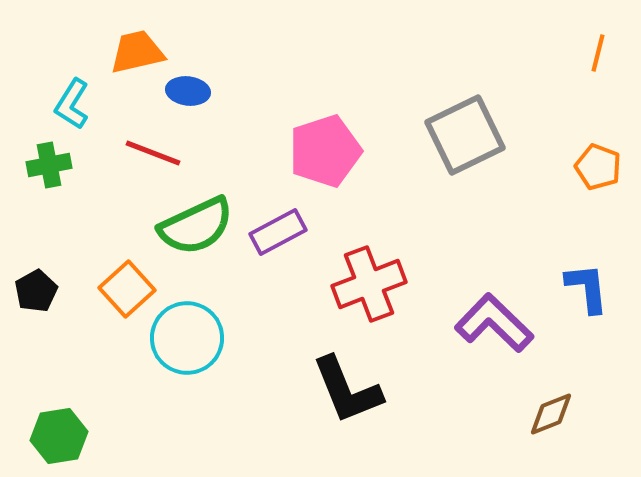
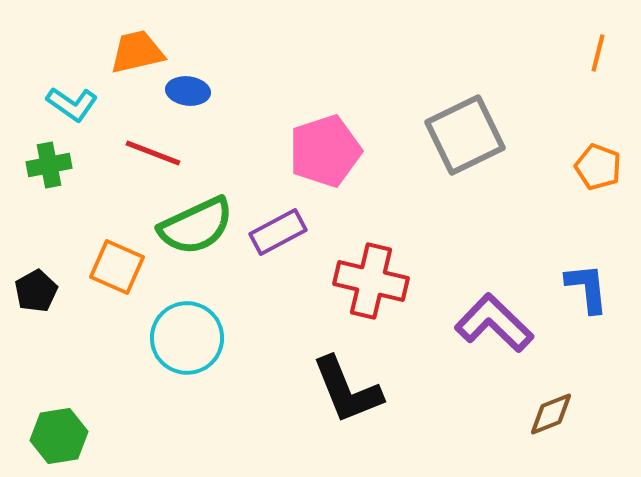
cyan L-shape: rotated 87 degrees counterclockwise
red cross: moved 2 px right, 3 px up; rotated 34 degrees clockwise
orange square: moved 10 px left, 22 px up; rotated 24 degrees counterclockwise
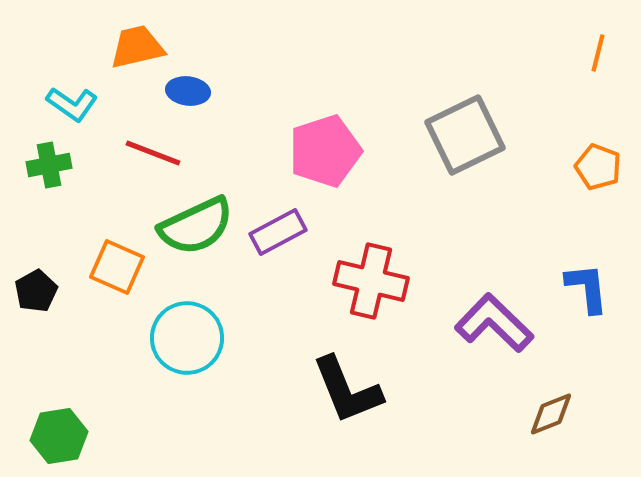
orange trapezoid: moved 5 px up
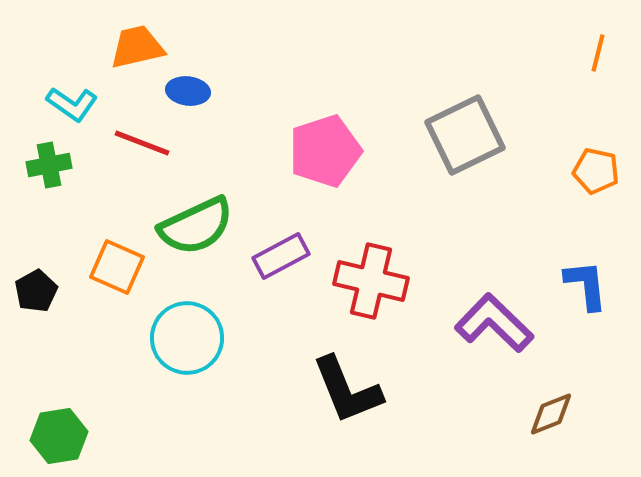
red line: moved 11 px left, 10 px up
orange pentagon: moved 2 px left, 4 px down; rotated 9 degrees counterclockwise
purple rectangle: moved 3 px right, 24 px down
blue L-shape: moved 1 px left, 3 px up
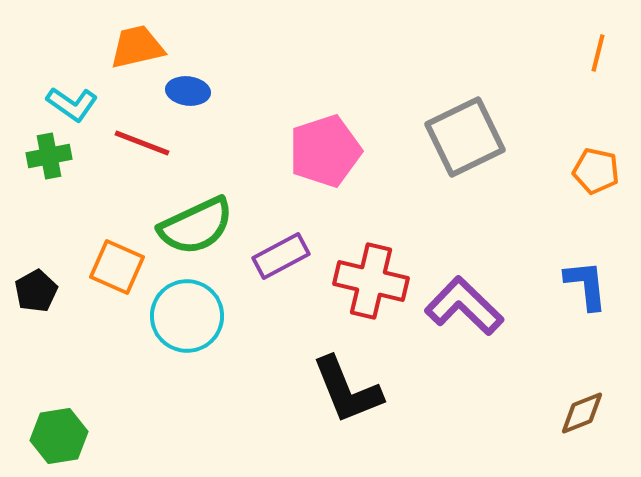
gray square: moved 2 px down
green cross: moved 9 px up
purple L-shape: moved 30 px left, 17 px up
cyan circle: moved 22 px up
brown diamond: moved 31 px right, 1 px up
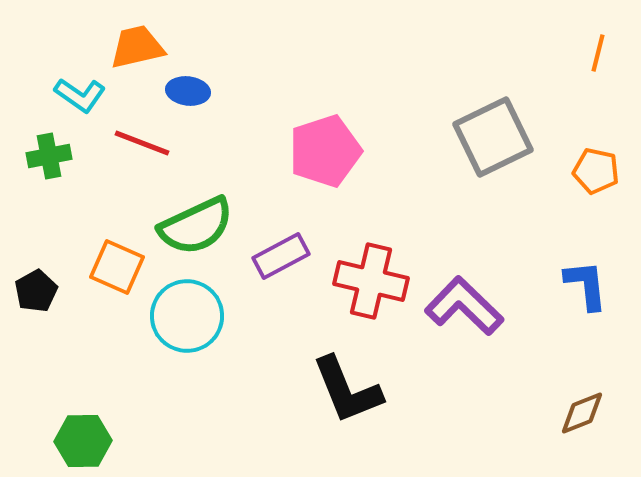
cyan L-shape: moved 8 px right, 9 px up
gray square: moved 28 px right
green hexagon: moved 24 px right, 5 px down; rotated 8 degrees clockwise
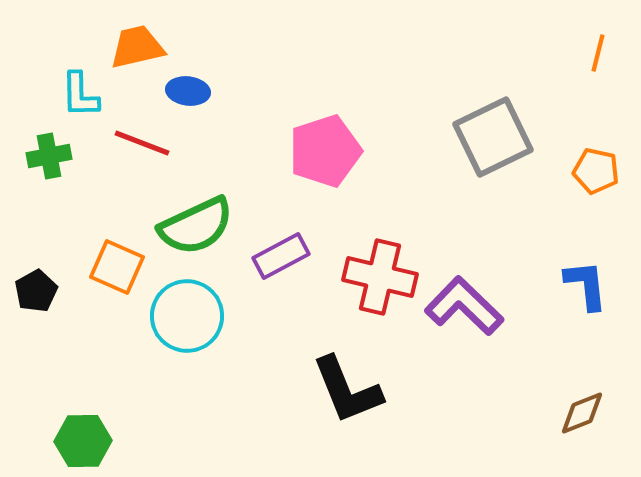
cyan L-shape: rotated 54 degrees clockwise
red cross: moved 9 px right, 4 px up
